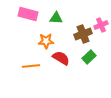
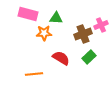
orange star: moved 2 px left, 8 px up
orange line: moved 3 px right, 8 px down
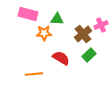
green triangle: moved 1 px right, 1 px down
brown cross: rotated 18 degrees counterclockwise
green rectangle: moved 2 px up
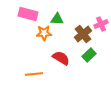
pink cross: moved 1 px up
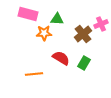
green rectangle: moved 5 px left, 8 px down; rotated 16 degrees counterclockwise
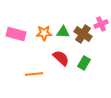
pink rectangle: moved 12 px left, 20 px down
green triangle: moved 6 px right, 13 px down
brown cross: rotated 18 degrees counterclockwise
red semicircle: rotated 12 degrees clockwise
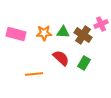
brown cross: moved 1 px down
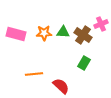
red semicircle: moved 28 px down
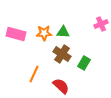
brown cross: moved 21 px left, 19 px down
orange line: rotated 60 degrees counterclockwise
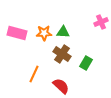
pink cross: moved 2 px up
pink rectangle: moved 1 px right, 1 px up
green rectangle: moved 2 px right
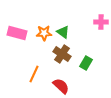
pink cross: rotated 24 degrees clockwise
green triangle: rotated 32 degrees clockwise
